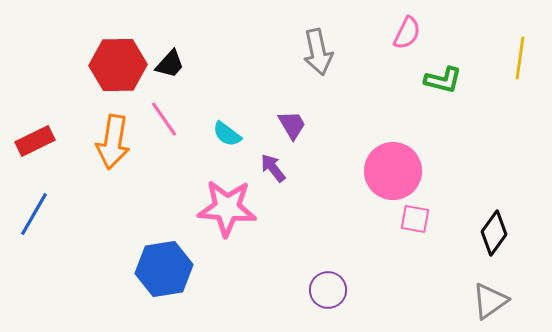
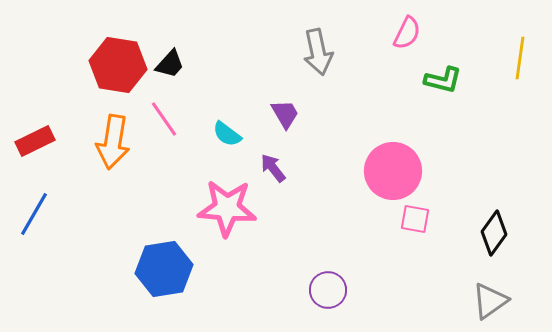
red hexagon: rotated 10 degrees clockwise
purple trapezoid: moved 7 px left, 11 px up
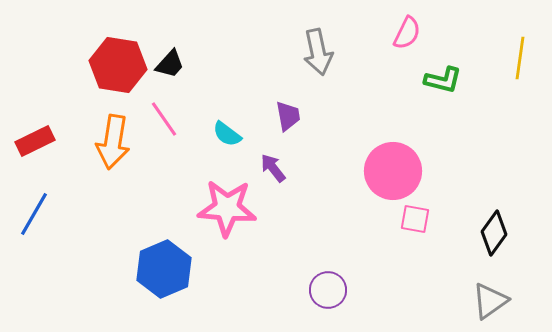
purple trapezoid: moved 3 px right, 2 px down; rotated 20 degrees clockwise
blue hexagon: rotated 14 degrees counterclockwise
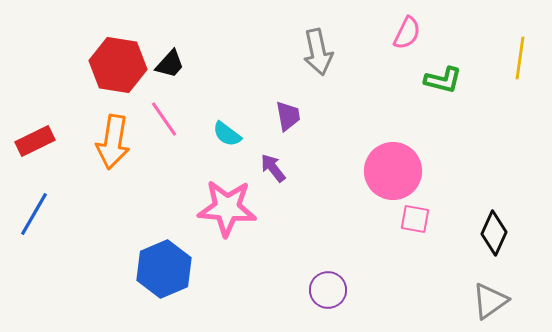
black diamond: rotated 12 degrees counterclockwise
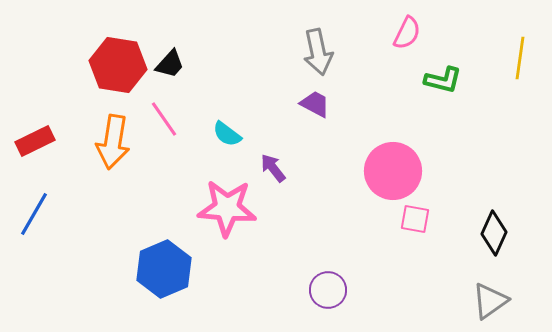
purple trapezoid: moved 27 px right, 12 px up; rotated 52 degrees counterclockwise
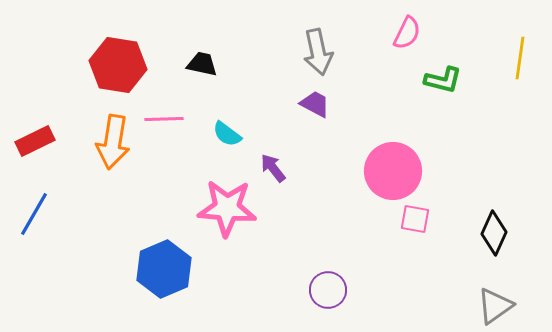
black trapezoid: moved 32 px right; rotated 120 degrees counterclockwise
pink line: rotated 57 degrees counterclockwise
gray triangle: moved 5 px right, 5 px down
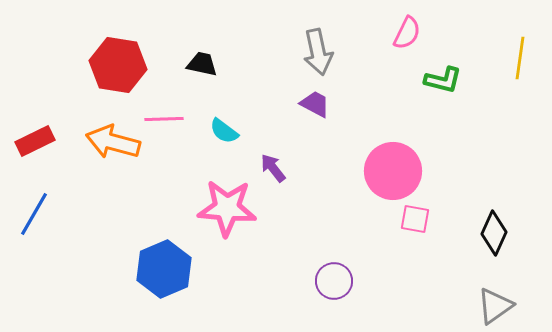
cyan semicircle: moved 3 px left, 3 px up
orange arrow: rotated 96 degrees clockwise
purple circle: moved 6 px right, 9 px up
